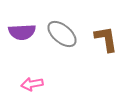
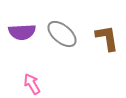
brown L-shape: moved 1 px right, 1 px up
pink arrow: rotated 70 degrees clockwise
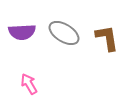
gray ellipse: moved 2 px right, 1 px up; rotated 8 degrees counterclockwise
pink arrow: moved 3 px left
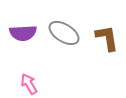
purple semicircle: moved 1 px right, 1 px down
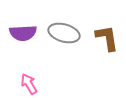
gray ellipse: rotated 16 degrees counterclockwise
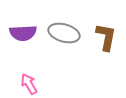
brown L-shape: moved 1 px left, 1 px up; rotated 20 degrees clockwise
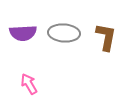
gray ellipse: rotated 12 degrees counterclockwise
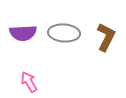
brown L-shape: rotated 16 degrees clockwise
pink arrow: moved 2 px up
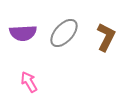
gray ellipse: rotated 52 degrees counterclockwise
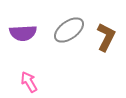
gray ellipse: moved 5 px right, 3 px up; rotated 12 degrees clockwise
